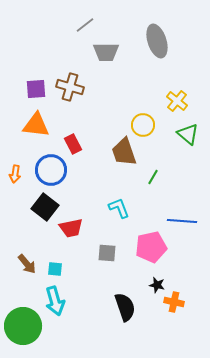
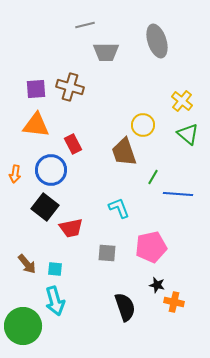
gray line: rotated 24 degrees clockwise
yellow cross: moved 5 px right
blue line: moved 4 px left, 27 px up
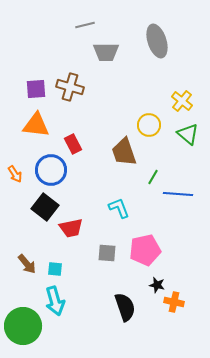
yellow circle: moved 6 px right
orange arrow: rotated 42 degrees counterclockwise
pink pentagon: moved 6 px left, 3 px down
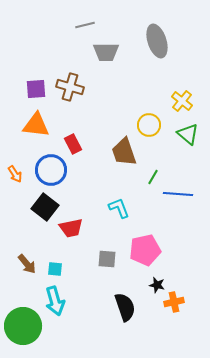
gray square: moved 6 px down
orange cross: rotated 24 degrees counterclockwise
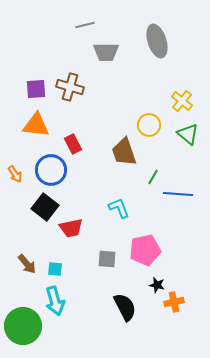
black semicircle: rotated 8 degrees counterclockwise
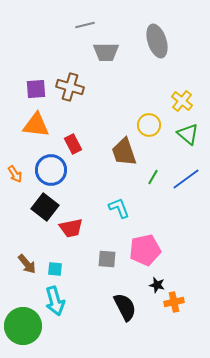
blue line: moved 8 px right, 15 px up; rotated 40 degrees counterclockwise
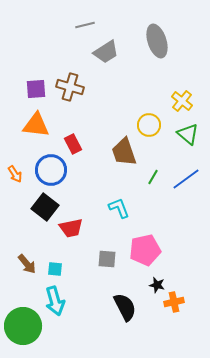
gray trapezoid: rotated 32 degrees counterclockwise
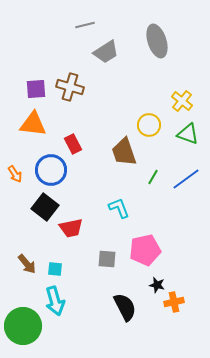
orange triangle: moved 3 px left, 1 px up
green triangle: rotated 20 degrees counterclockwise
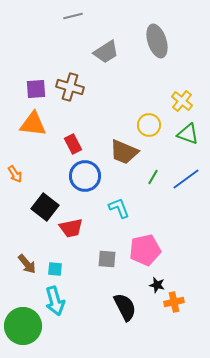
gray line: moved 12 px left, 9 px up
brown trapezoid: rotated 48 degrees counterclockwise
blue circle: moved 34 px right, 6 px down
